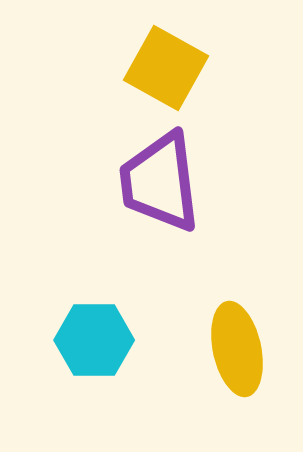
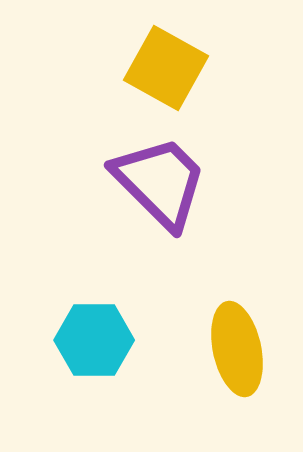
purple trapezoid: rotated 142 degrees clockwise
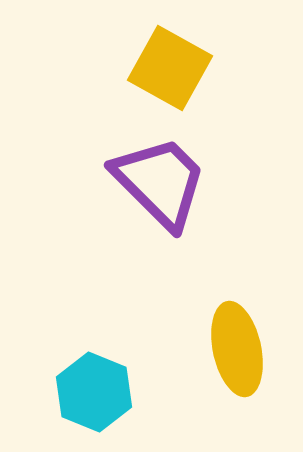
yellow square: moved 4 px right
cyan hexagon: moved 52 px down; rotated 22 degrees clockwise
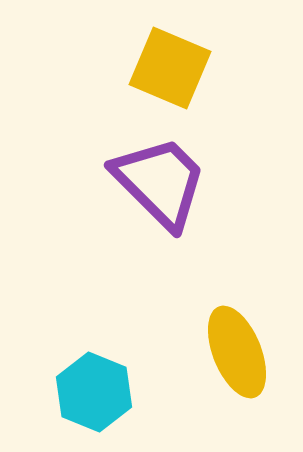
yellow square: rotated 6 degrees counterclockwise
yellow ellipse: moved 3 px down; rotated 10 degrees counterclockwise
